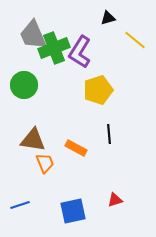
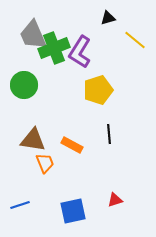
orange rectangle: moved 4 px left, 3 px up
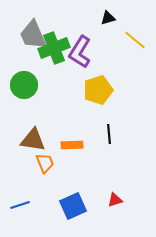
orange rectangle: rotated 30 degrees counterclockwise
blue square: moved 5 px up; rotated 12 degrees counterclockwise
